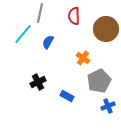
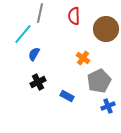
blue semicircle: moved 14 px left, 12 px down
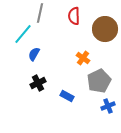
brown circle: moved 1 px left
black cross: moved 1 px down
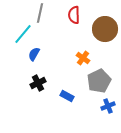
red semicircle: moved 1 px up
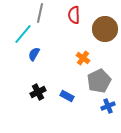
black cross: moved 9 px down
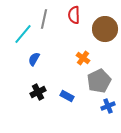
gray line: moved 4 px right, 6 px down
blue semicircle: moved 5 px down
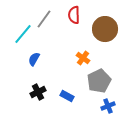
gray line: rotated 24 degrees clockwise
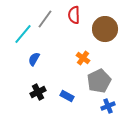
gray line: moved 1 px right
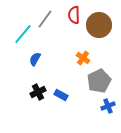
brown circle: moved 6 px left, 4 px up
blue semicircle: moved 1 px right
blue rectangle: moved 6 px left, 1 px up
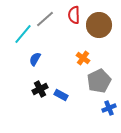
gray line: rotated 12 degrees clockwise
black cross: moved 2 px right, 3 px up
blue cross: moved 1 px right, 2 px down
